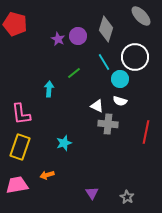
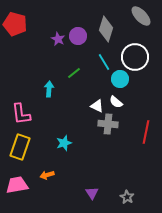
white semicircle: moved 4 px left, 1 px down; rotated 24 degrees clockwise
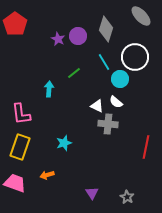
red pentagon: rotated 20 degrees clockwise
red line: moved 15 px down
pink trapezoid: moved 2 px left, 2 px up; rotated 30 degrees clockwise
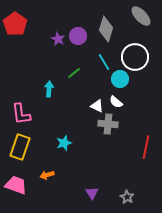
pink trapezoid: moved 1 px right, 2 px down
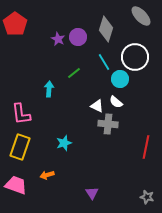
purple circle: moved 1 px down
gray star: moved 20 px right; rotated 16 degrees counterclockwise
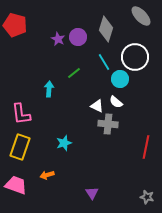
red pentagon: moved 1 px down; rotated 20 degrees counterclockwise
